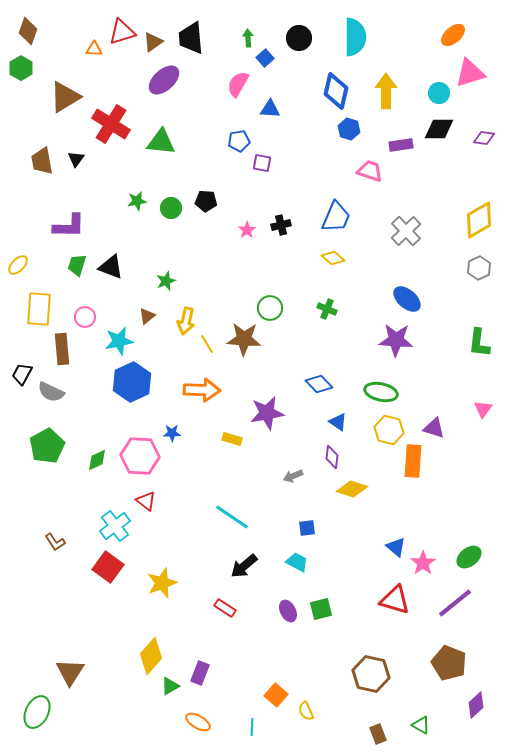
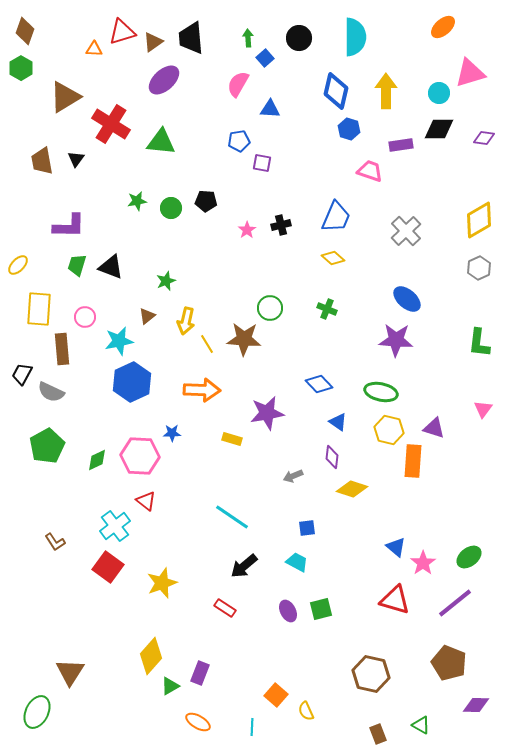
brown diamond at (28, 31): moved 3 px left
orange ellipse at (453, 35): moved 10 px left, 8 px up
purple diamond at (476, 705): rotated 44 degrees clockwise
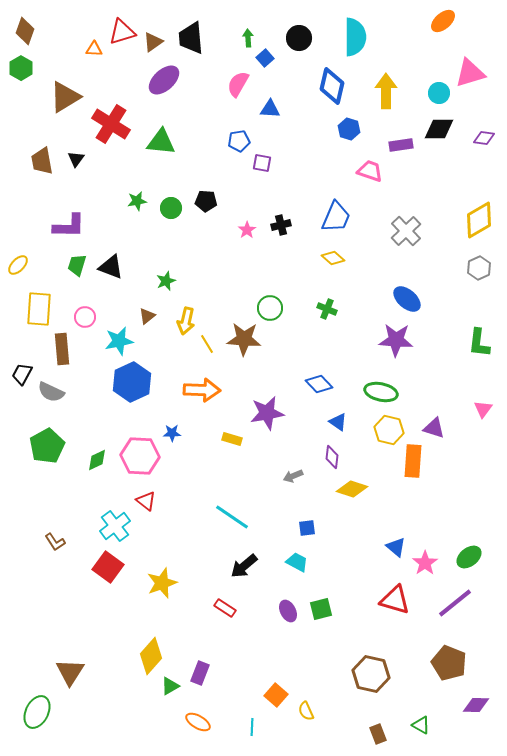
orange ellipse at (443, 27): moved 6 px up
blue diamond at (336, 91): moved 4 px left, 5 px up
pink star at (423, 563): moved 2 px right
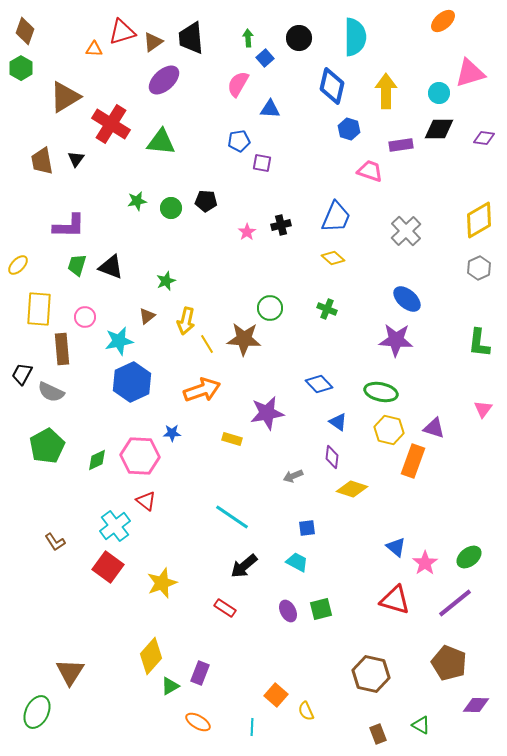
pink star at (247, 230): moved 2 px down
orange arrow at (202, 390): rotated 21 degrees counterclockwise
orange rectangle at (413, 461): rotated 16 degrees clockwise
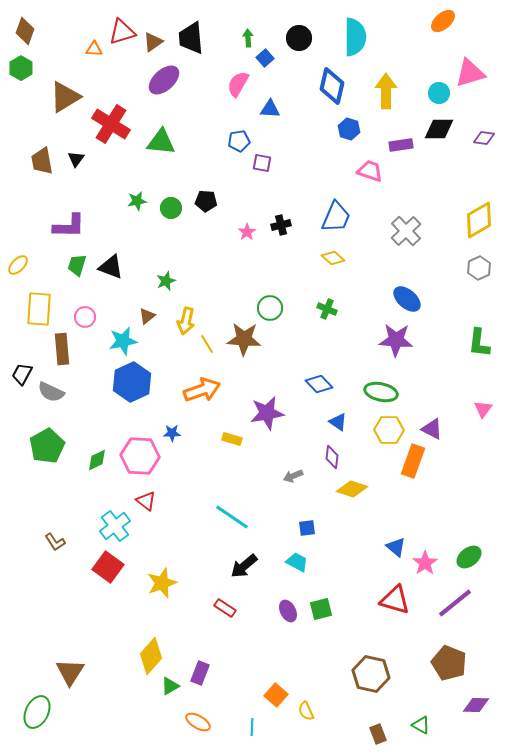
cyan star at (119, 341): moved 4 px right
purple triangle at (434, 428): moved 2 px left, 1 px down; rotated 10 degrees clockwise
yellow hexagon at (389, 430): rotated 12 degrees counterclockwise
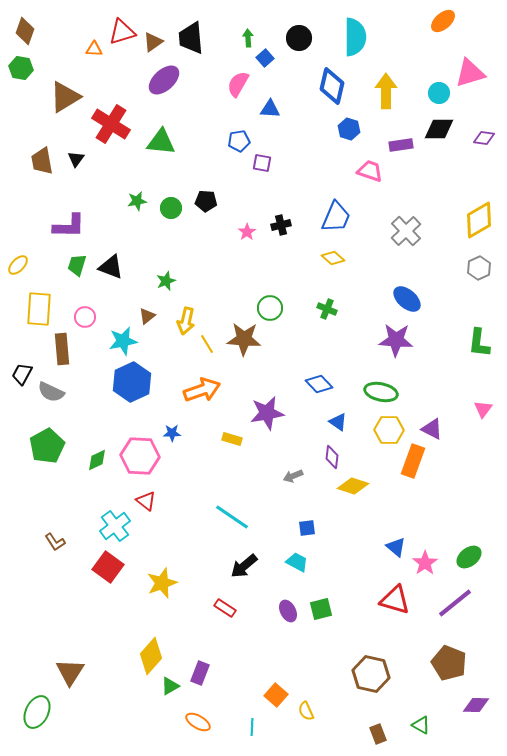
green hexagon at (21, 68): rotated 20 degrees counterclockwise
yellow diamond at (352, 489): moved 1 px right, 3 px up
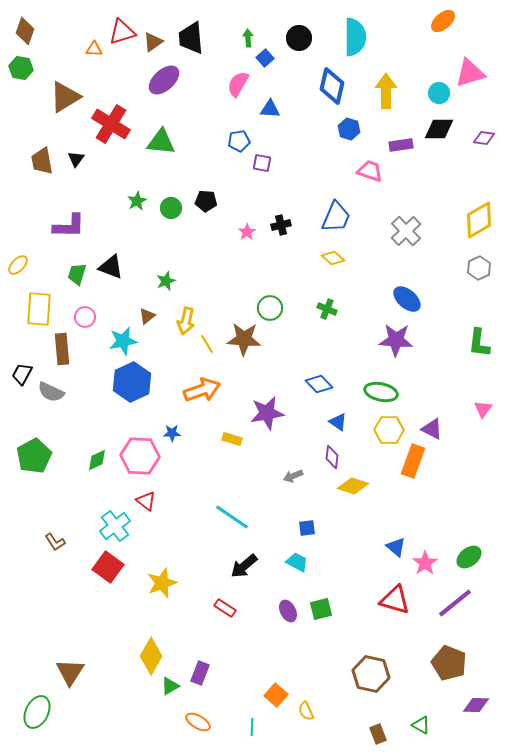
green star at (137, 201): rotated 18 degrees counterclockwise
green trapezoid at (77, 265): moved 9 px down
green pentagon at (47, 446): moved 13 px left, 10 px down
yellow diamond at (151, 656): rotated 12 degrees counterclockwise
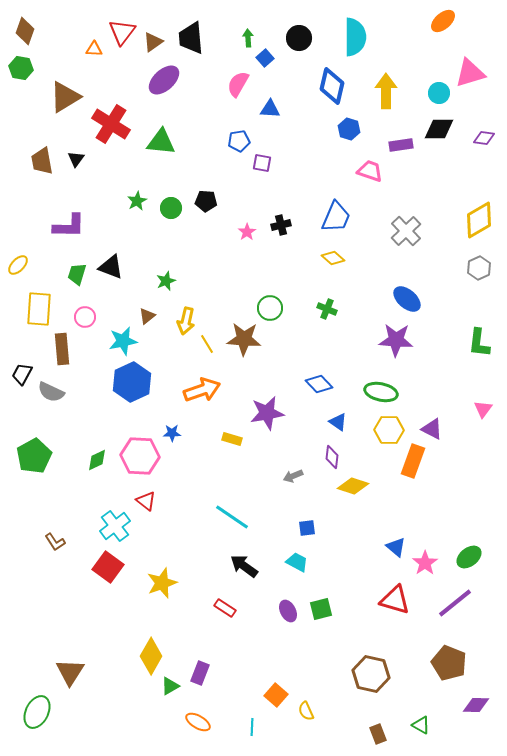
red triangle at (122, 32): rotated 36 degrees counterclockwise
black arrow at (244, 566): rotated 76 degrees clockwise
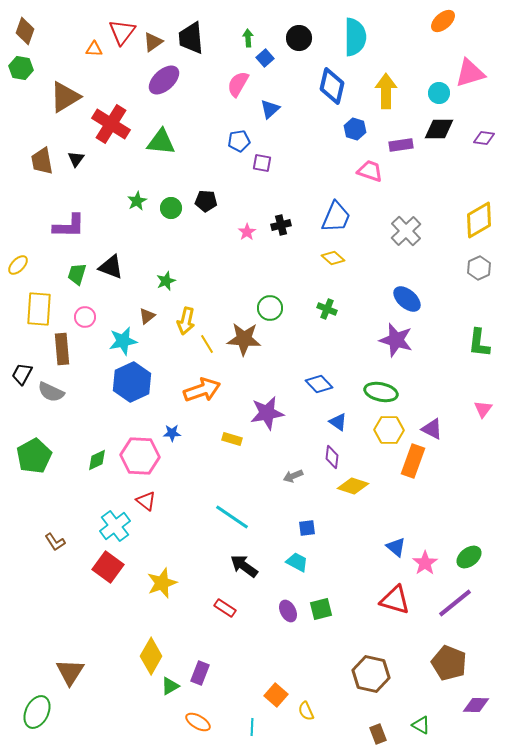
blue triangle at (270, 109): rotated 45 degrees counterclockwise
blue hexagon at (349, 129): moved 6 px right
purple star at (396, 340): rotated 12 degrees clockwise
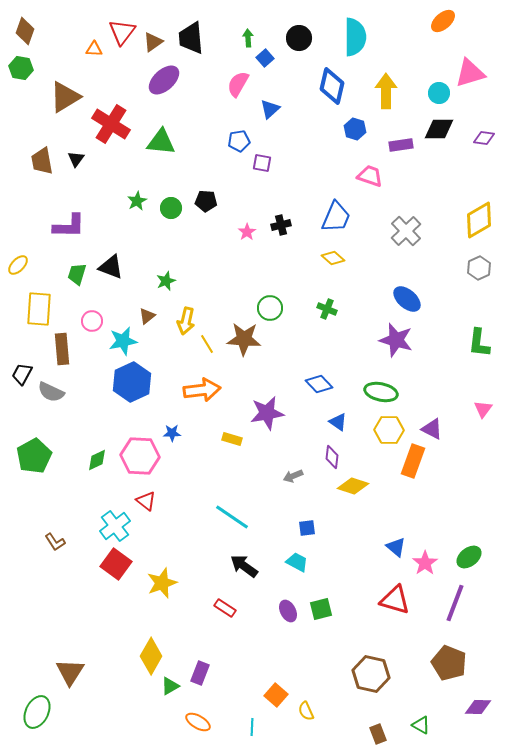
pink trapezoid at (370, 171): moved 5 px down
pink circle at (85, 317): moved 7 px right, 4 px down
orange arrow at (202, 390): rotated 12 degrees clockwise
red square at (108, 567): moved 8 px right, 3 px up
purple line at (455, 603): rotated 30 degrees counterclockwise
purple diamond at (476, 705): moved 2 px right, 2 px down
